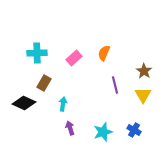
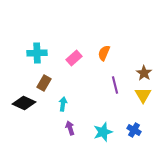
brown star: moved 2 px down
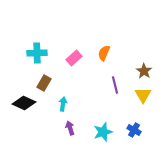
brown star: moved 2 px up
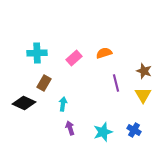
orange semicircle: rotated 49 degrees clockwise
brown star: rotated 14 degrees counterclockwise
purple line: moved 1 px right, 2 px up
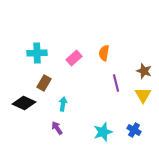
orange semicircle: rotated 63 degrees counterclockwise
purple arrow: moved 13 px left; rotated 16 degrees counterclockwise
